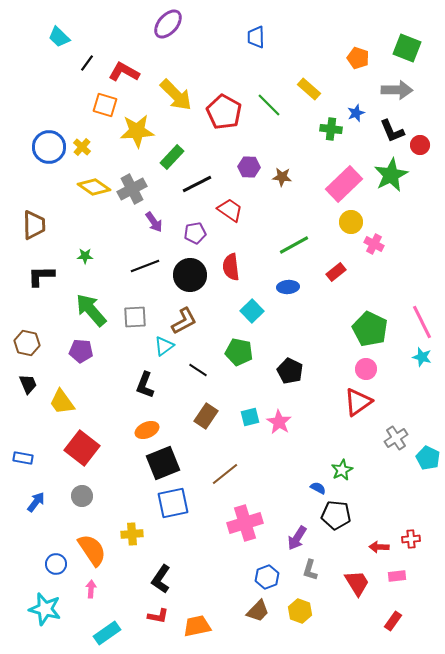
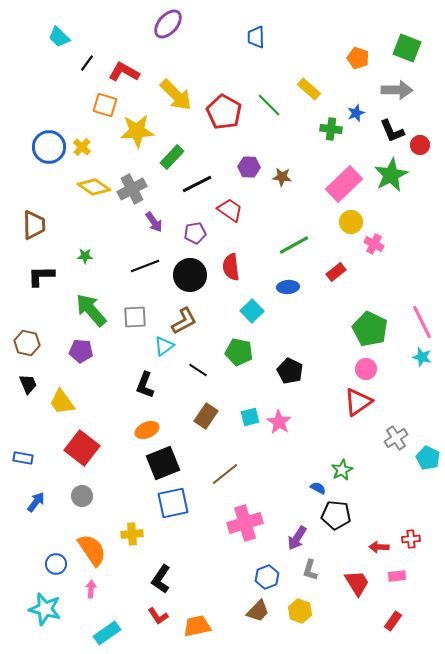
red L-shape at (158, 616): rotated 45 degrees clockwise
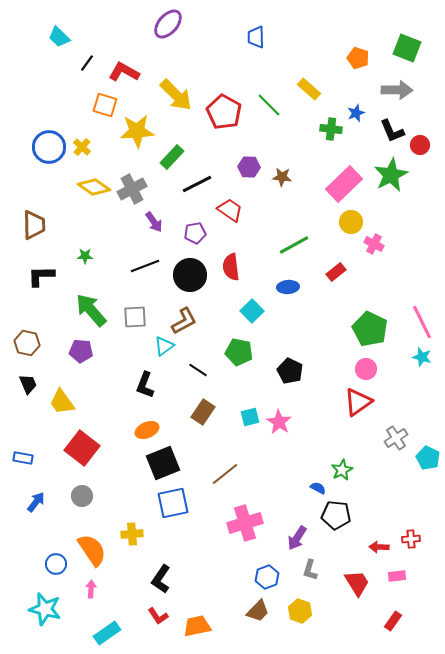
brown rectangle at (206, 416): moved 3 px left, 4 px up
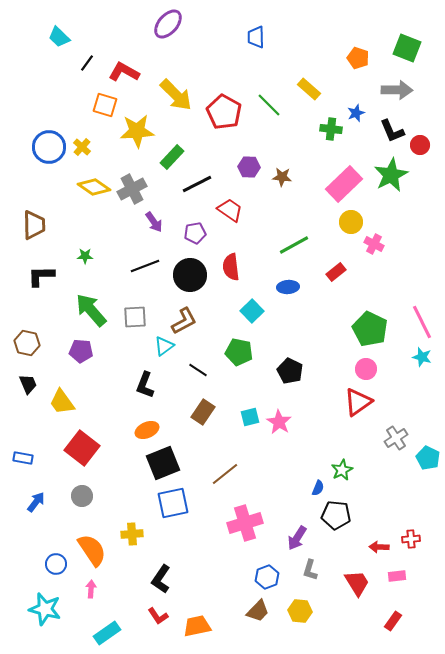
blue semicircle at (318, 488): rotated 84 degrees clockwise
yellow hexagon at (300, 611): rotated 15 degrees counterclockwise
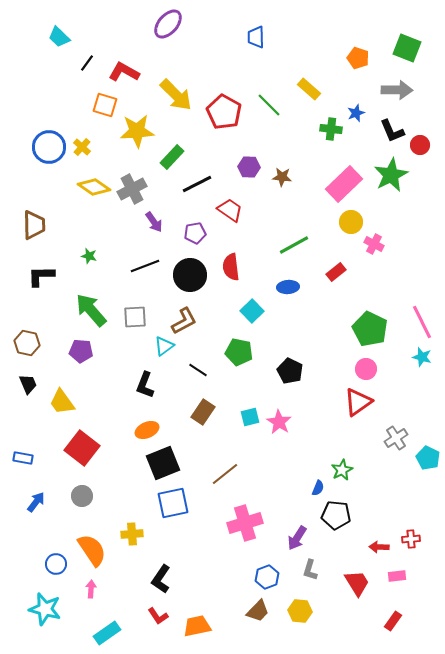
green star at (85, 256): moved 4 px right; rotated 14 degrees clockwise
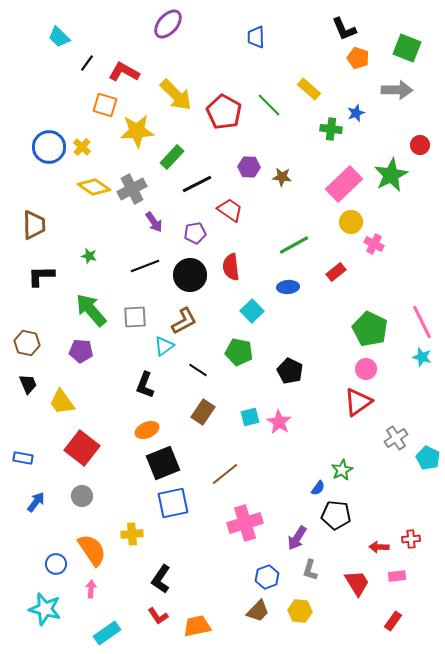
black L-shape at (392, 131): moved 48 px left, 102 px up
blue semicircle at (318, 488): rotated 14 degrees clockwise
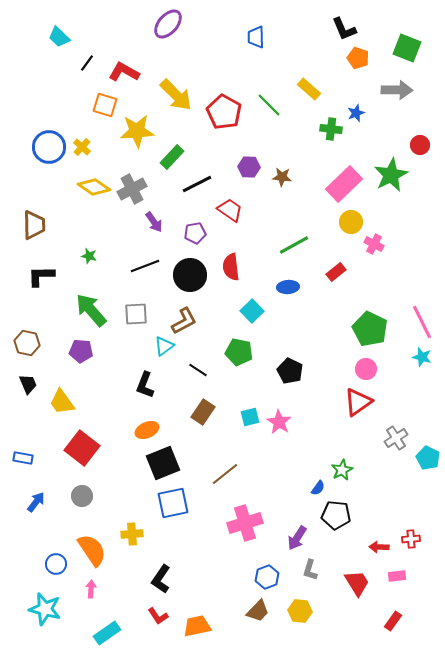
gray square at (135, 317): moved 1 px right, 3 px up
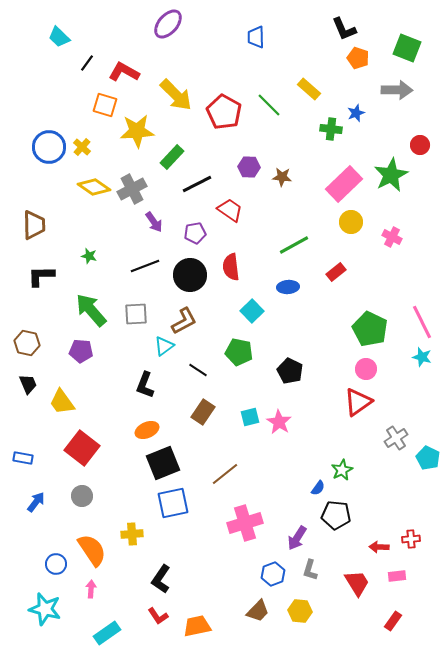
pink cross at (374, 244): moved 18 px right, 7 px up
blue hexagon at (267, 577): moved 6 px right, 3 px up
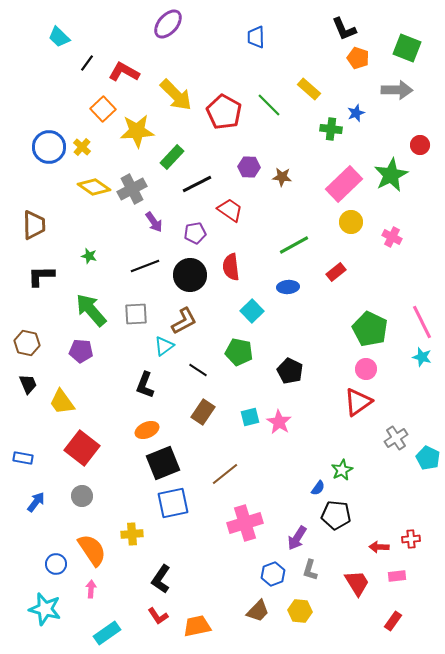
orange square at (105, 105): moved 2 px left, 4 px down; rotated 30 degrees clockwise
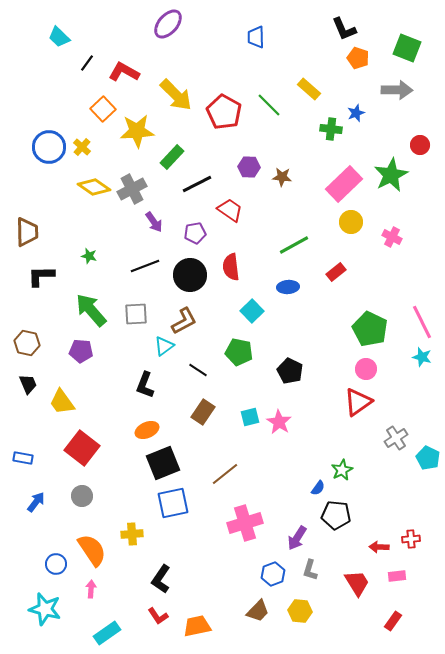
brown trapezoid at (34, 225): moved 7 px left, 7 px down
